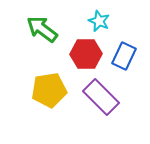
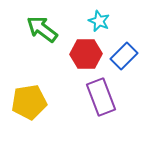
blue rectangle: rotated 20 degrees clockwise
yellow pentagon: moved 20 px left, 12 px down
purple rectangle: rotated 24 degrees clockwise
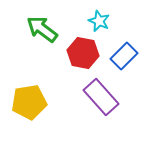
red hexagon: moved 3 px left, 1 px up; rotated 12 degrees clockwise
purple rectangle: rotated 21 degrees counterclockwise
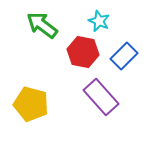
green arrow: moved 4 px up
red hexagon: moved 1 px up
yellow pentagon: moved 2 px right, 2 px down; rotated 24 degrees clockwise
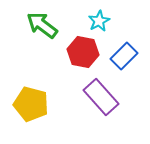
cyan star: rotated 20 degrees clockwise
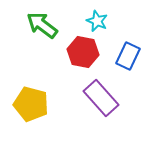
cyan star: moved 2 px left; rotated 20 degrees counterclockwise
blue rectangle: moved 4 px right; rotated 20 degrees counterclockwise
purple rectangle: moved 1 px down
